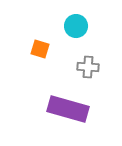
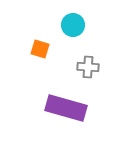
cyan circle: moved 3 px left, 1 px up
purple rectangle: moved 2 px left, 1 px up
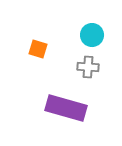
cyan circle: moved 19 px right, 10 px down
orange square: moved 2 px left
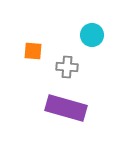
orange square: moved 5 px left, 2 px down; rotated 12 degrees counterclockwise
gray cross: moved 21 px left
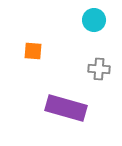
cyan circle: moved 2 px right, 15 px up
gray cross: moved 32 px right, 2 px down
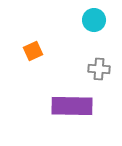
orange square: rotated 30 degrees counterclockwise
purple rectangle: moved 6 px right, 2 px up; rotated 15 degrees counterclockwise
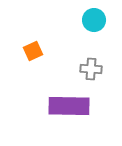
gray cross: moved 8 px left
purple rectangle: moved 3 px left
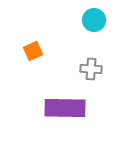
purple rectangle: moved 4 px left, 2 px down
